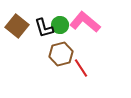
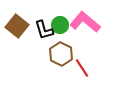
black L-shape: moved 2 px down
brown hexagon: rotated 20 degrees counterclockwise
red line: moved 1 px right
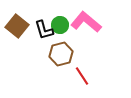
pink L-shape: moved 1 px right
brown hexagon: rotated 20 degrees clockwise
red line: moved 8 px down
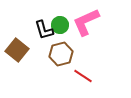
pink L-shape: rotated 64 degrees counterclockwise
brown square: moved 24 px down
red line: moved 1 px right; rotated 24 degrees counterclockwise
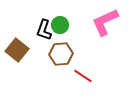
pink L-shape: moved 19 px right
black L-shape: rotated 35 degrees clockwise
brown hexagon: rotated 10 degrees clockwise
